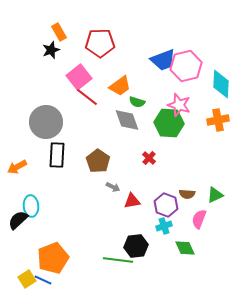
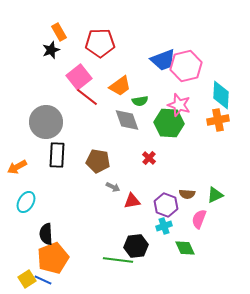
cyan diamond: moved 11 px down
green semicircle: moved 3 px right, 1 px up; rotated 28 degrees counterclockwise
brown pentagon: rotated 25 degrees counterclockwise
cyan ellipse: moved 5 px left, 4 px up; rotated 35 degrees clockwise
black semicircle: moved 28 px right, 14 px down; rotated 50 degrees counterclockwise
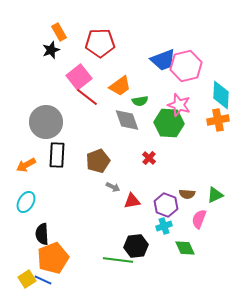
brown pentagon: rotated 30 degrees counterclockwise
orange arrow: moved 9 px right, 2 px up
black semicircle: moved 4 px left
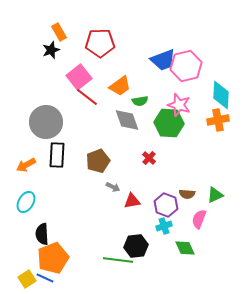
blue line: moved 2 px right, 2 px up
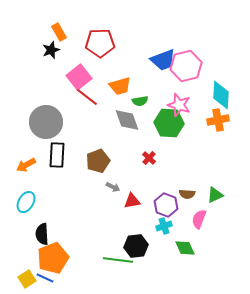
orange trapezoid: rotated 20 degrees clockwise
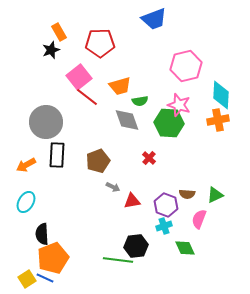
blue trapezoid: moved 9 px left, 41 px up
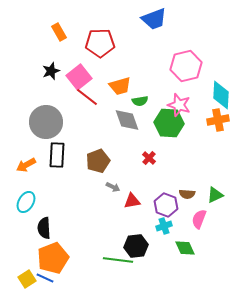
black star: moved 21 px down
black semicircle: moved 2 px right, 6 px up
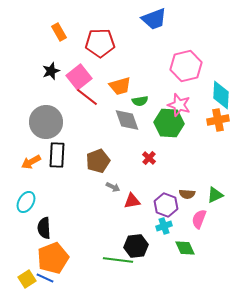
orange arrow: moved 5 px right, 3 px up
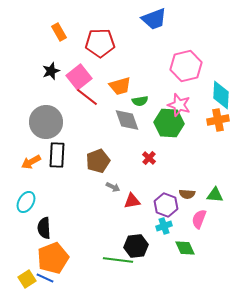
green triangle: rotated 30 degrees clockwise
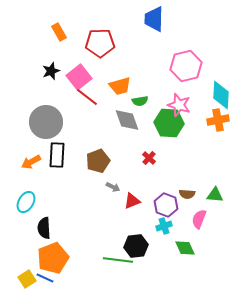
blue trapezoid: rotated 112 degrees clockwise
red triangle: rotated 12 degrees counterclockwise
